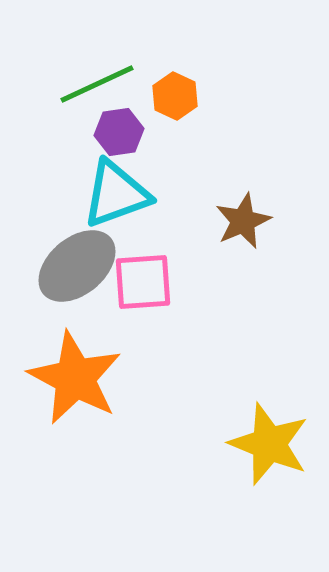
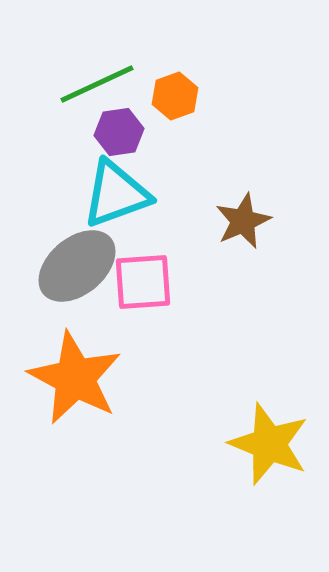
orange hexagon: rotated 15 degrees clockwise
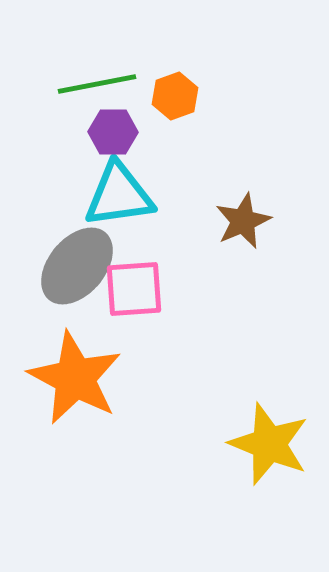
green line: rotated 14 degrees clockwise
purple hexagon: moved 6 px left; rotated 9 degrees clockwise
cyan triangle: moved 3 px right, 1 px down; rotated 12 degrees clockwise
gray ellipse: rotated 10 degrees counterclockwise
pink square: moved 9 px left, 7 px down
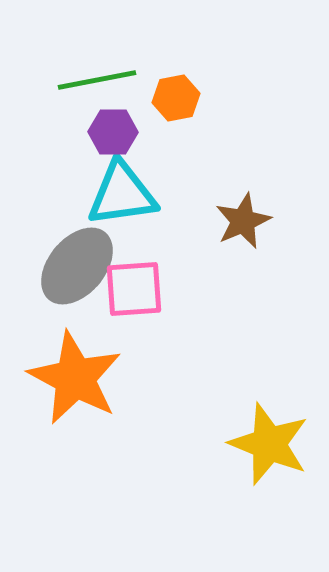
green line: moved 4 px up
orange hexagon: moved 1 px right, 2 px down; rotated 9 degrees clockwise
cyan triangle: moved 3 px right, 1 px up
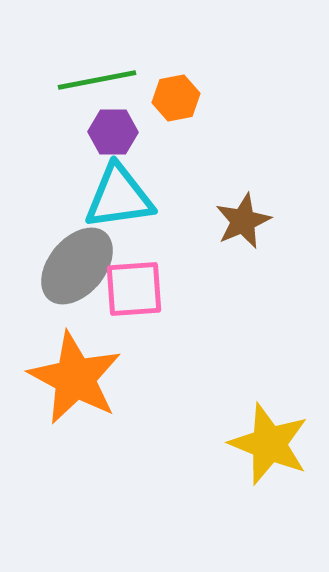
cyan triangle: moved 3 px left, 3 px down
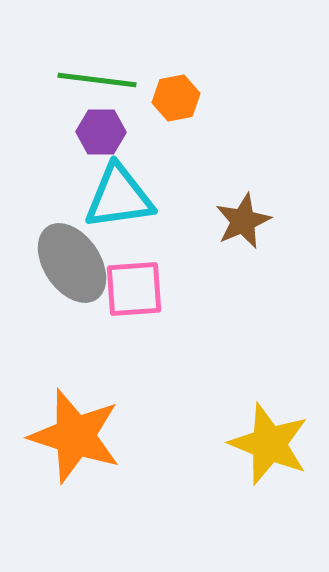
green line: rotated 18 degrees clockwise
purple hexagon: moved 12 px left
gray ellipse: moved 5 px left, 3 px up; rotated 74 degrees counterclockwise
orange star: moved 58 px down; rotated 10 degrees counterclockwise
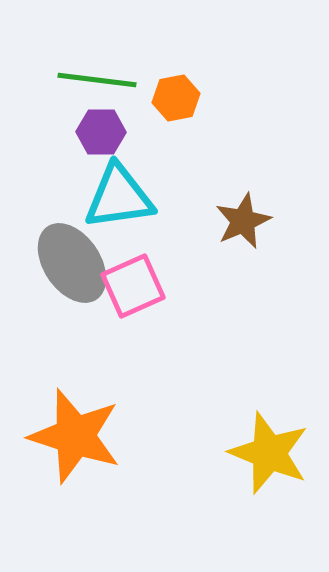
pink square: moved 1 px left, 3 px up; rotated 20 degrees counterclockwise
yellow star: moved 9 px down
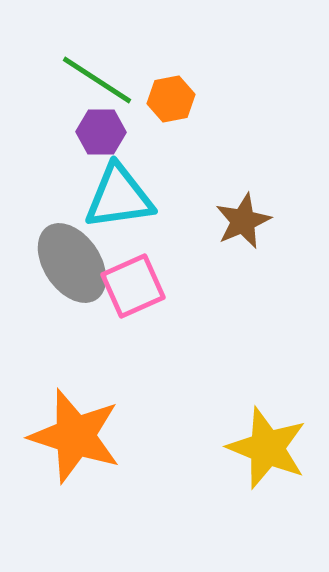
green line: rotated 26 degrees clockwise
orange hexagon: moved 5 px left, 1 px down
yellow star: moved 2 px left, 5 px up
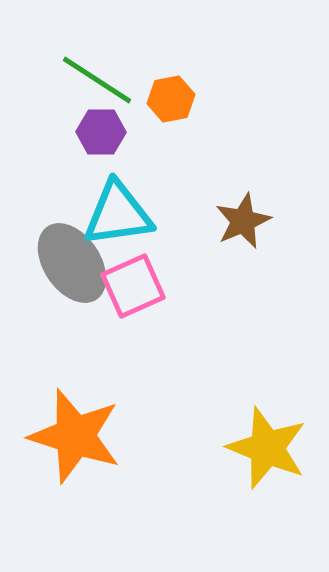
cyan triangle: moved 1 px left, 17 px down
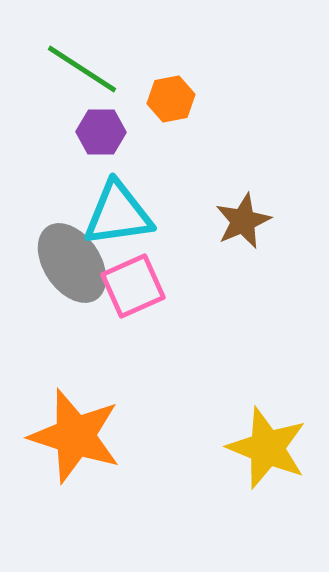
green line: moved 15 px left, 11 px up
